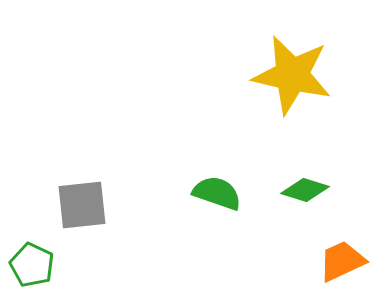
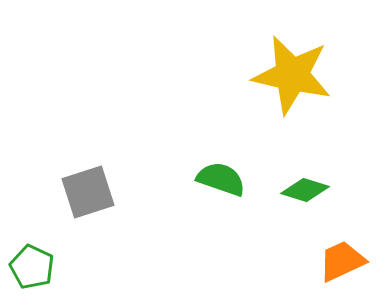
green semicircle: moved 4 px right, 14 px up
gray square: moved 6 px right, 13 px up; rotated 12 degrees counterclockwise
green pentagon: moved 2 px down
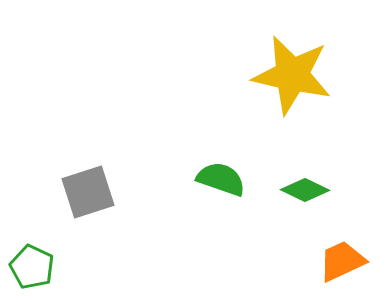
green diamond: rotated 9 degrees clockwise
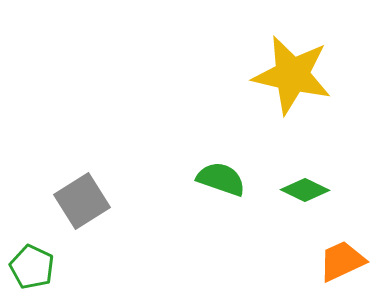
gray square: moved 6 px left, 9 px down; rotated 14 degrees counterclockwise
